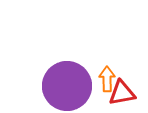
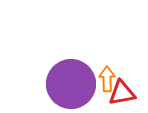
purple circle: moved 4 px right, 2 px up
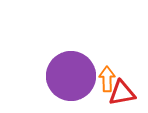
purple circle: moved 8 px up
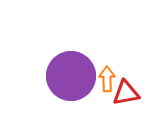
red triangle: moved 4 px right
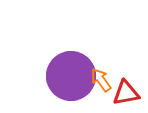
orange arrow: moved 6 px left, 1 px down; rotated 35 degrees counterclockwise
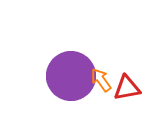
red triangle: moved 1 px right, 5 px up
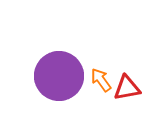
purple circle: moved 12 px left
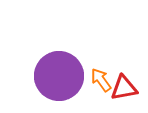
red triangle: moved 3 px left
